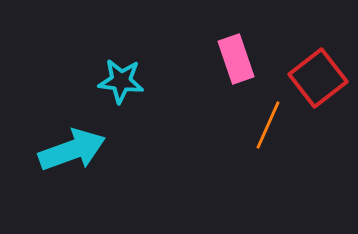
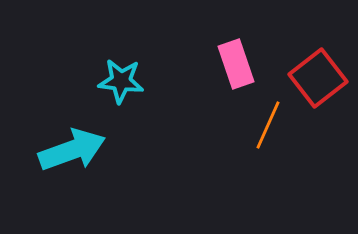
pink rectangle: moved 5 px down
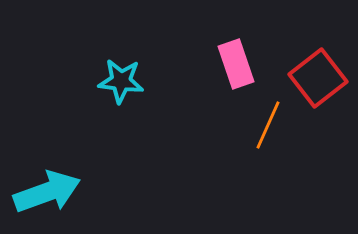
cyan arrow: moved 25 px left, 42 px down
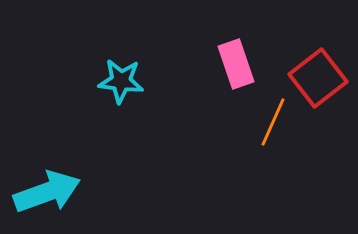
orange line: moved 5 px right, 3 px up
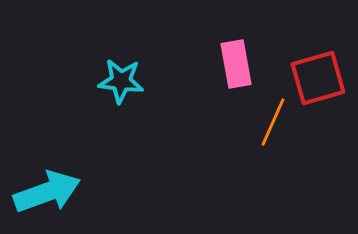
pink rectangle: rotated 9 degrees clockwise
red square: rotated 22 degrees clockwise
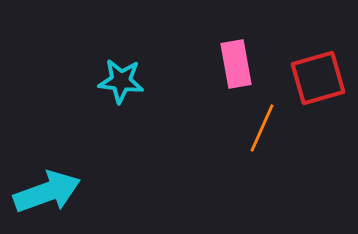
orange line: moved 11 px left, 6 px down
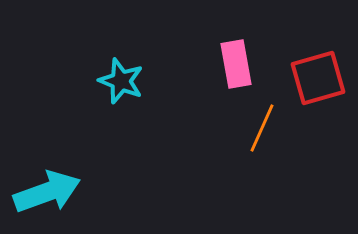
cyan star: rotated 15 degrees clockwise
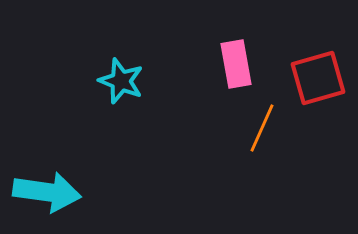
cyan arrow: rotated 28 degrees clockwise
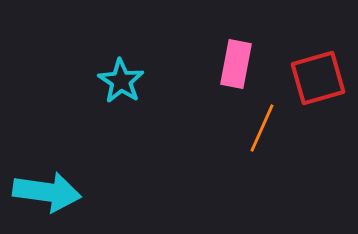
pink rectangle: rotated 21 degrees clockwise
cyan star: rotated 12 degrees clockwise
